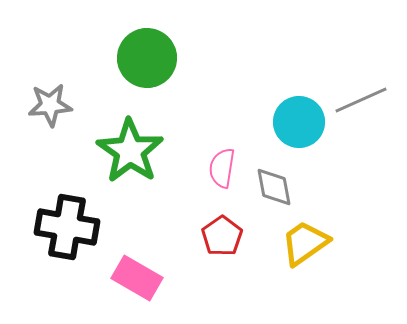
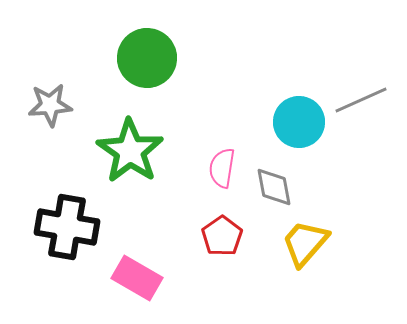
yellow trapezoid: rotated 14 degrees counterclockwise
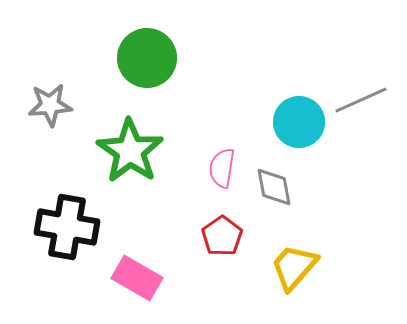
yellow trapezoid: moved 11 px left, 24 px down
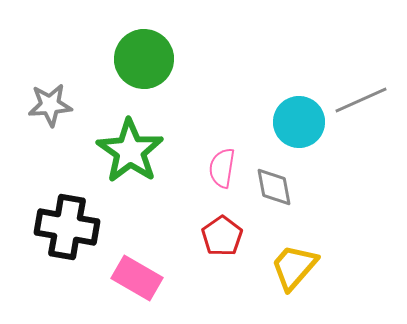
green circle: moved 3 px left, 1 px down
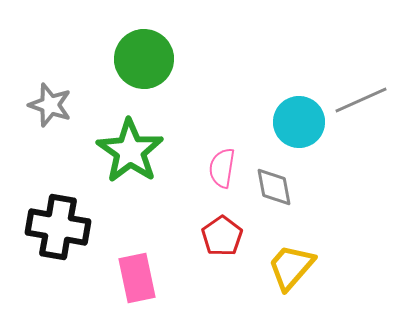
gray star: rotated 24 degrees clockwise
black cross: moved 9 px left
yellow trapezoid: moved 3 px left
pink rectangle: rotated 48 degrees clockwise
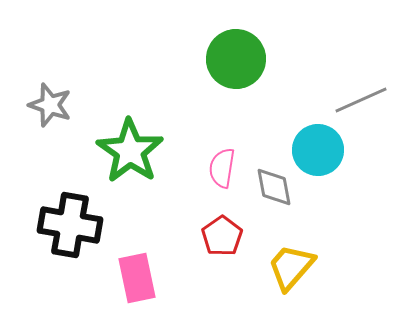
green circle: moved 92 px right
cyan circle: moved 19 px right, 28 px down
black cross: moved 12 px right, 2 px up
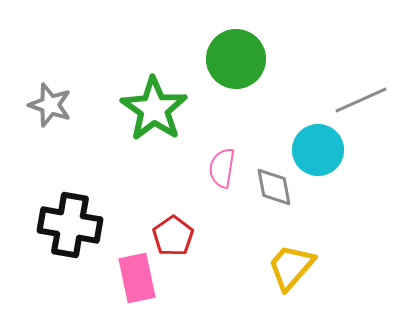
green star: moved 24 px right, 42 px up
red pentagon: moved 49 px left
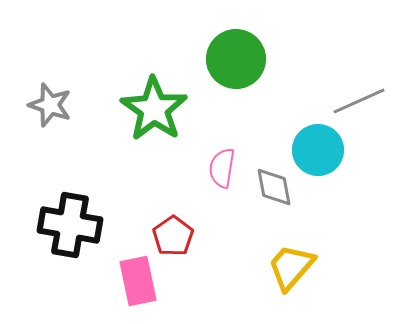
gray line: moved 2 px left, 1 px down
pink rectangle: moved 1 px right, 3 px down
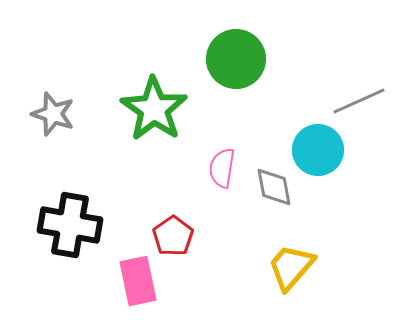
gray star: moved 3 px right, 9 px down
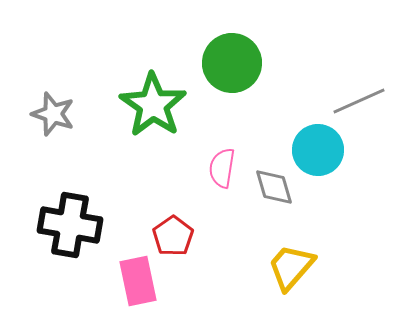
green circle: moved 4 px left, 4 px down
green star: moved 1 px left, 4 px up
gray diamond: rotated 6 degrees counterclockwise
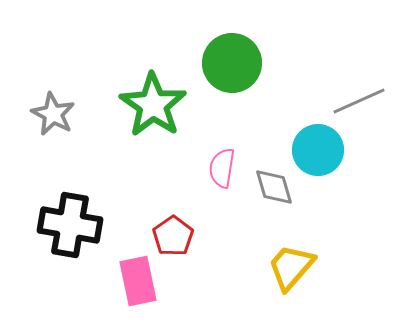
gray star: rotated 9 degrees clockwise
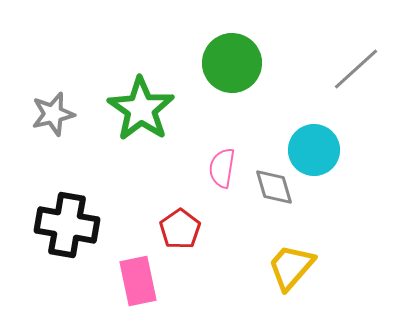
gray line: moved 3 px left, 32 px up; rotated 18 degrees counterclockwise
green star: moved 12 px left, 4 px down
gray star: rotated 30 degrees clockwise
cyan circle: moved 4 px left
black cross: moved 3 px left
red pentagon: moved 7 px right, 7 px up
